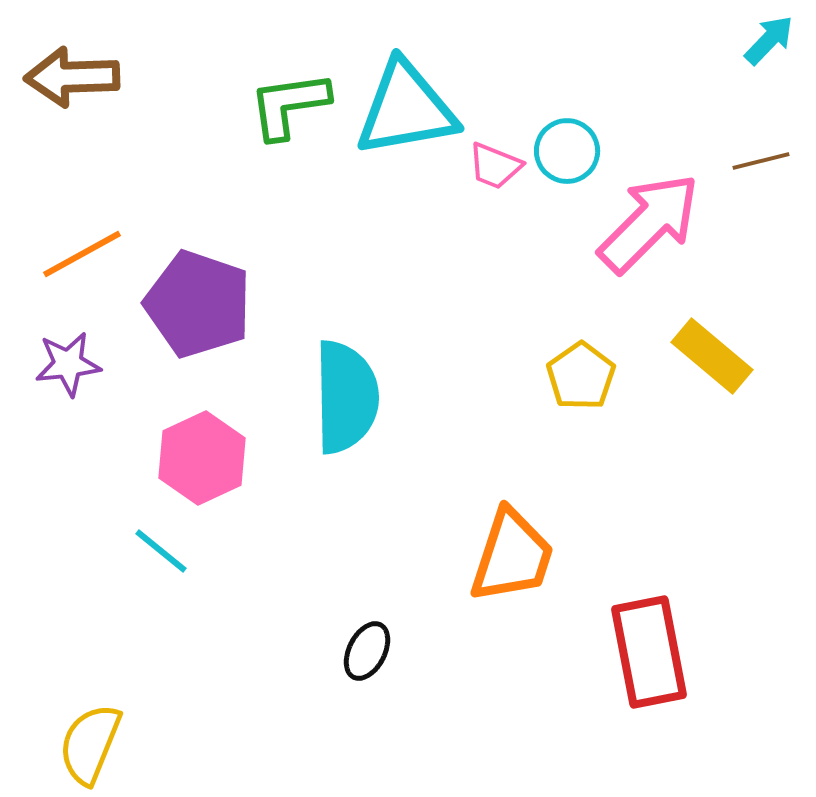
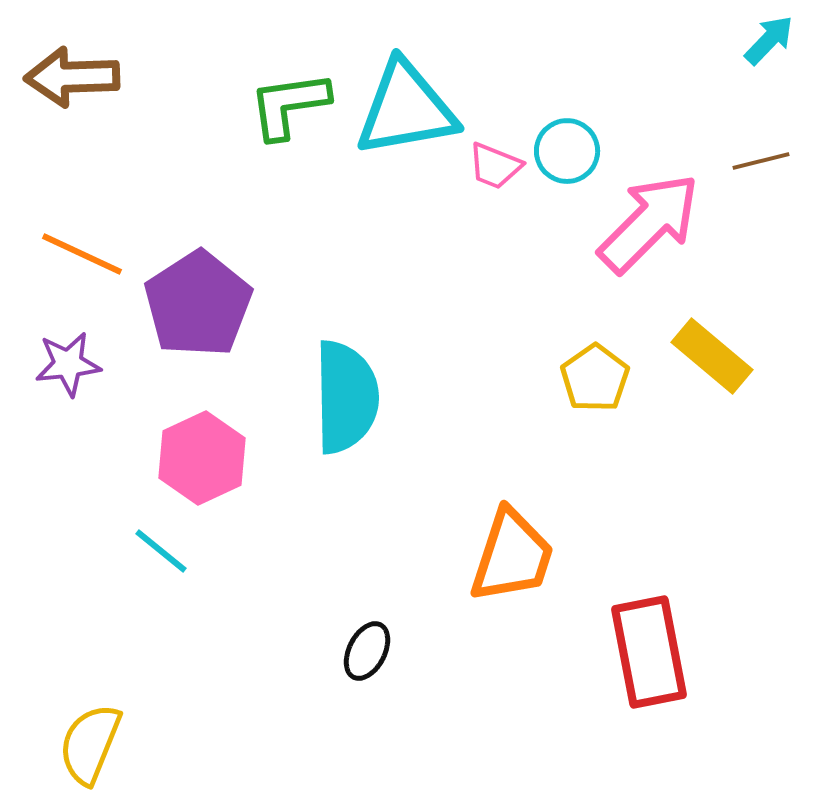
orange line: rotated 54 degrees clockwise
purple pentagon: rotated 20 degrees clockwise
yellow pentagon: moved 14 px right, 2 px down
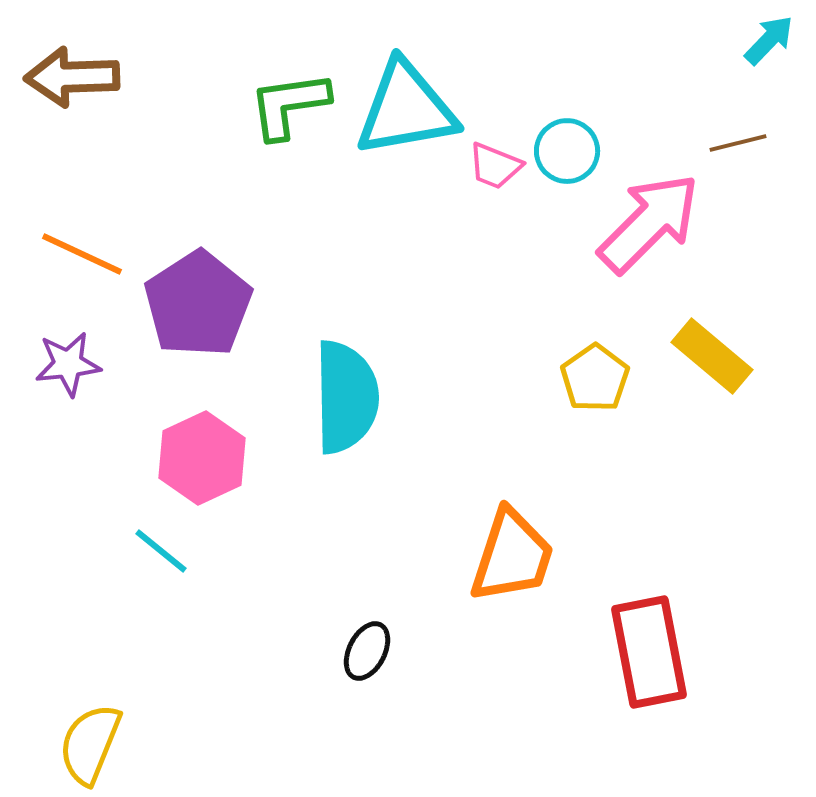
brown line: moved 23 px left, 18 px up
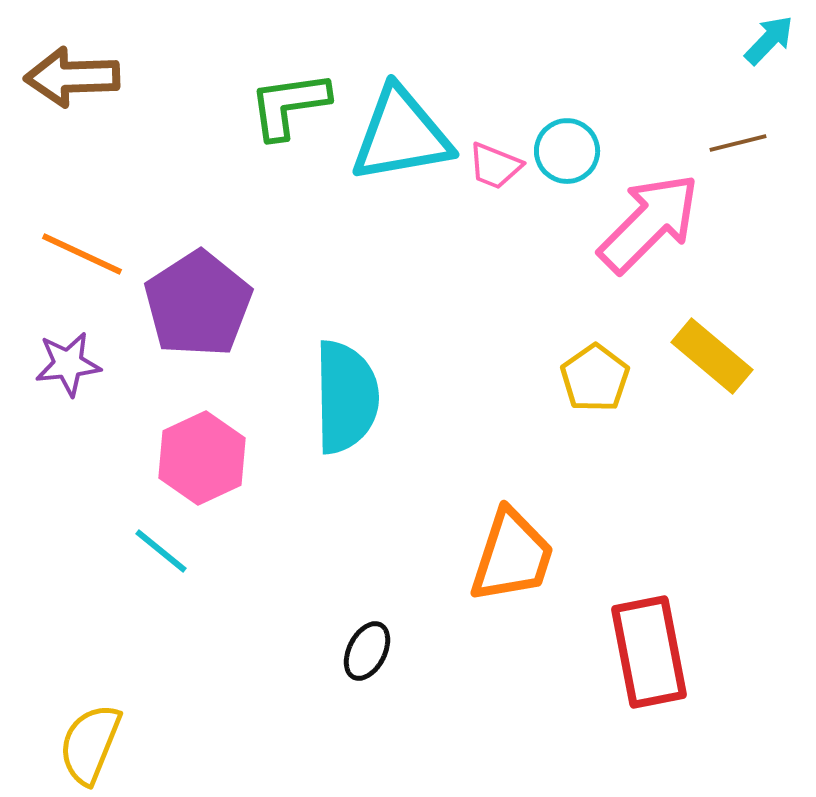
cyan triangle: moved 5 px left, 26 px down
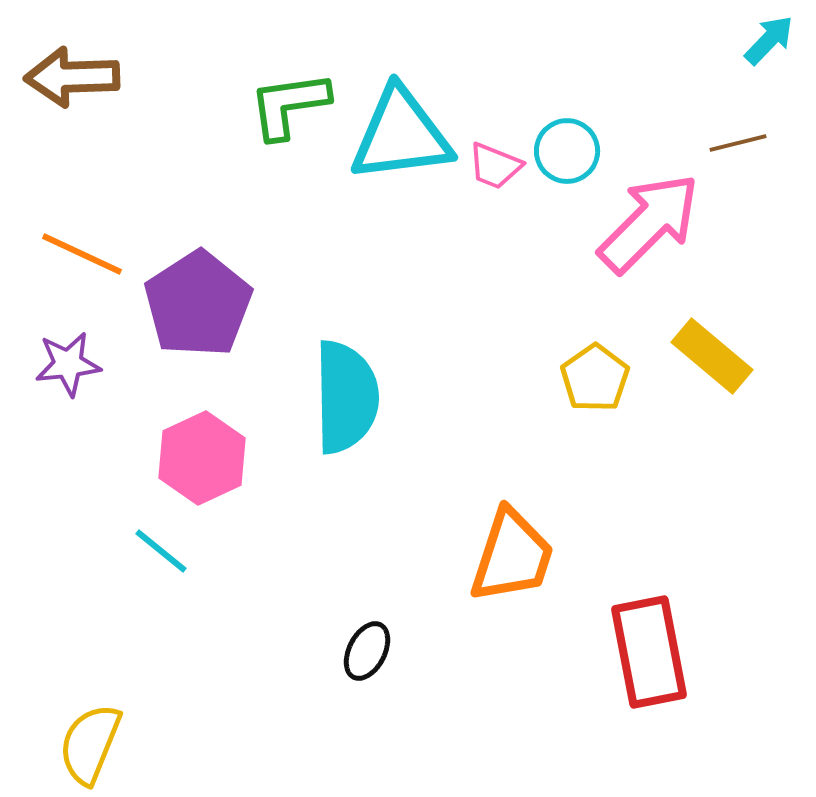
cyan triangle: rotated 3 degrees clockwise
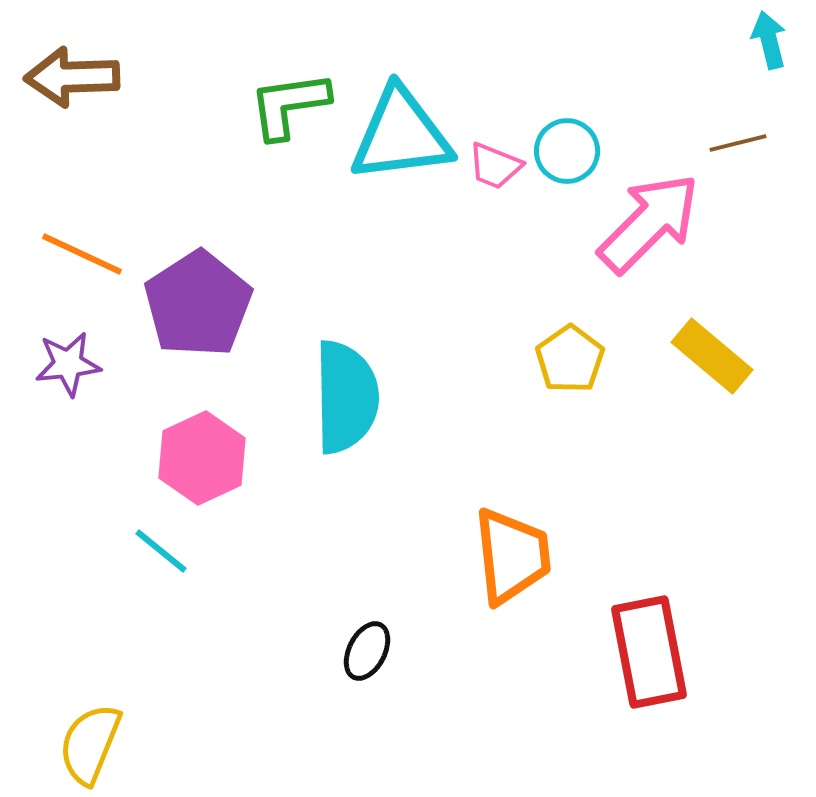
cyan arrow: rotated 58 degrees counterclockwise
yellow pentagon: moved 25 px left, 19 px up
orange trapezoid: rotated 24 degrees counterclockwise
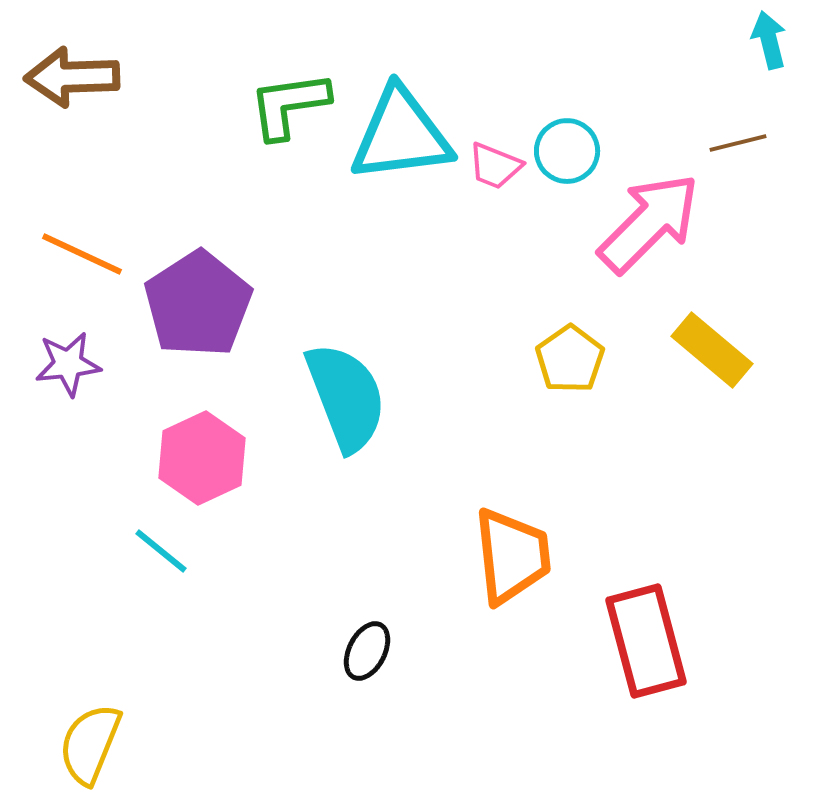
yellow rectangle: moved 6 px up
cyan semicircle: rotated 20 degrees counterclockwise
red rectangle: moved 3 px left, 11 px up; rotated 4 degrees counterclockwise
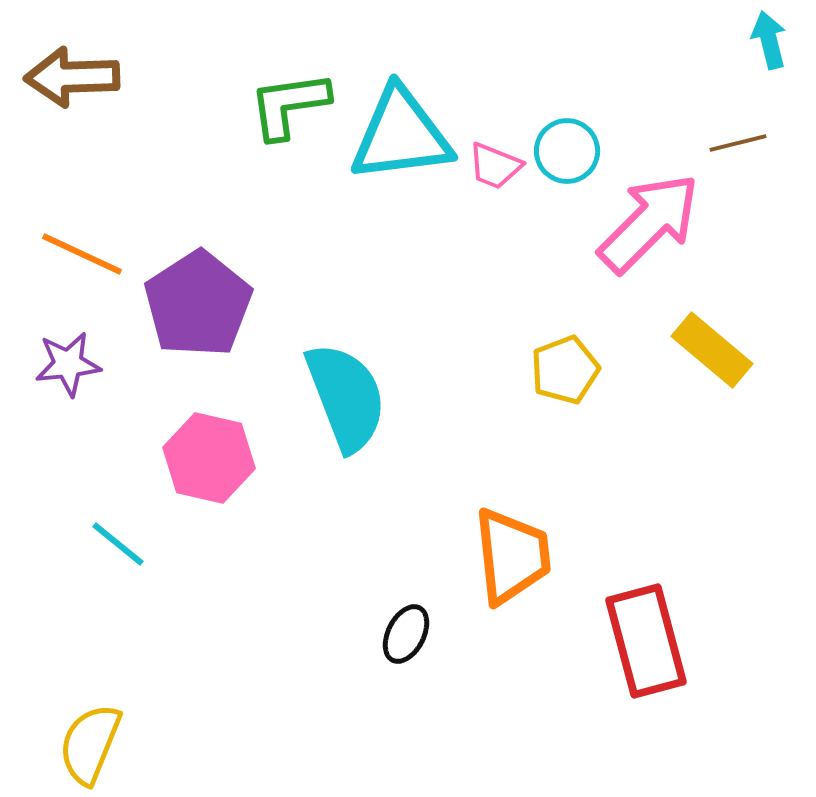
yellow pentagon: moved 5 px left, 11 px down; rotated 14 degrees clockwise
pink hexagon: moved 7 px right; rotated 22 degrees counterclockwise
cyan line: moved 43 px left, 7 px up
black ellipse: moved 39 px right, 17 px up
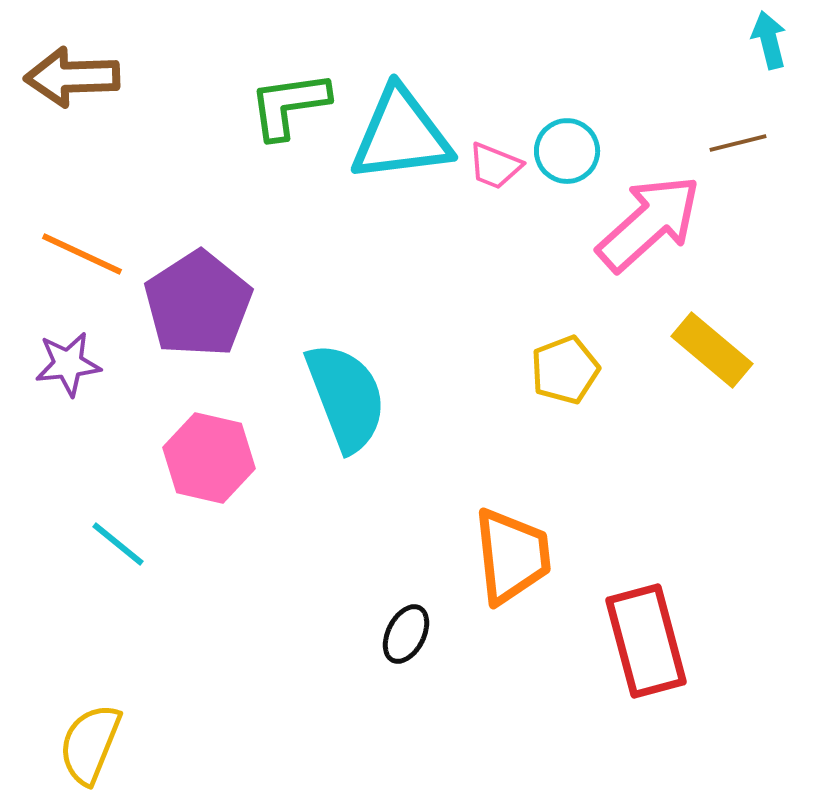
pink arrow: rotated 3 degrees clockwise
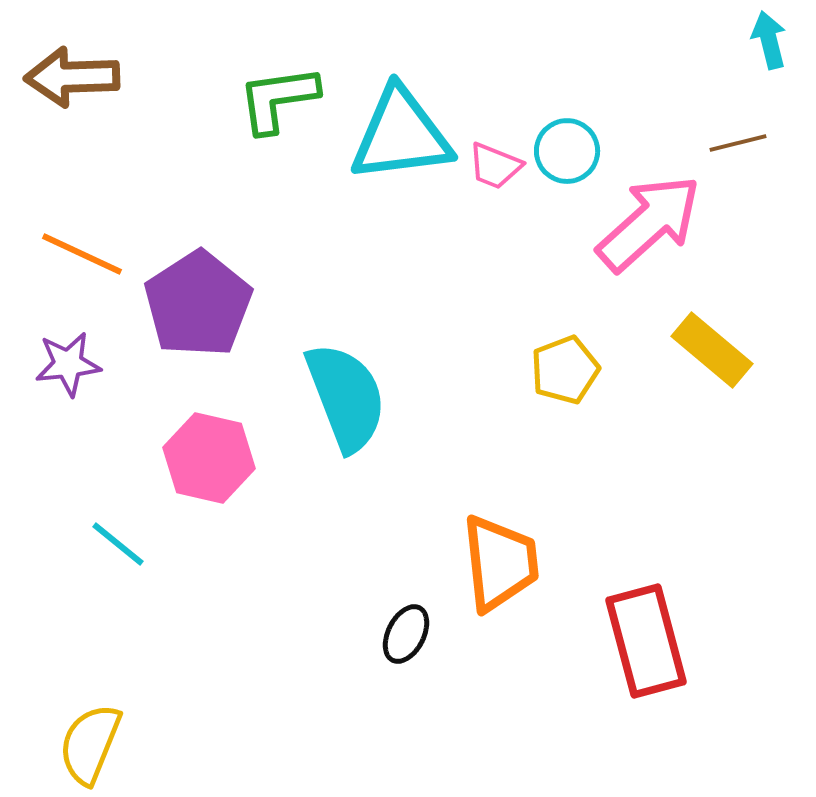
green L-shape: moved 11 px left, 6 px up
orange trapezoid: moved 12 px left, 7 px down
